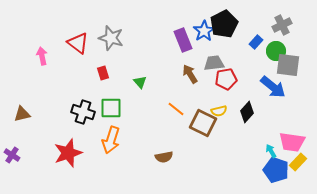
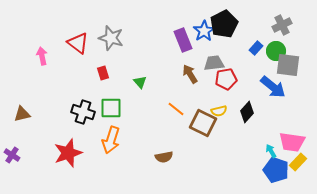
blue rectangle: moved 6 px down
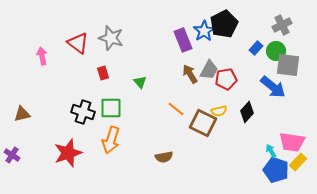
gray trapezoid: moved 5 px left, 7 px down; rotated 125 degrees clockwise
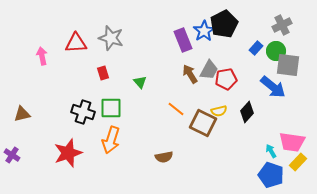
red triangle: moved 2 px left; rotated 40 degrees counterclockwise
blue pentagon: moved 5 px left, 5 px down
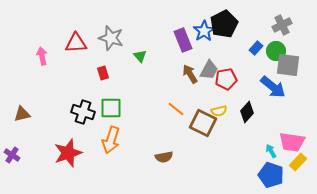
green triangle: moved 26 px up
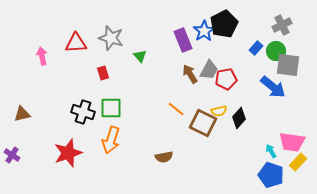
black diamond: moved 8 px left, 6 px down
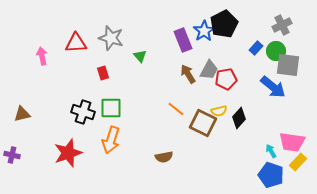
brown arrow: moved 2 px left
purple cross: rotated 21 degrees counterclockwise
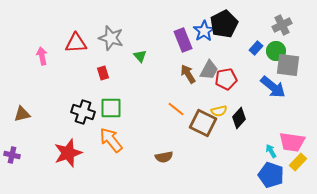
orange arrow: rotated 124 degrees clockwise
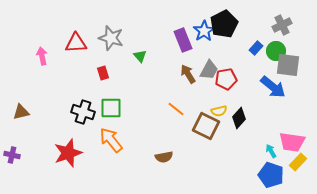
brown triangle: moved 1 px left, 2 px up
brown square: moved 3 px right, 3 px down
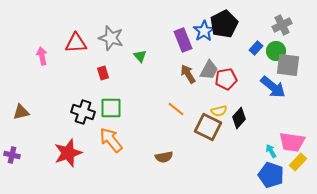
brown square: moved 2 px right, 1 px down
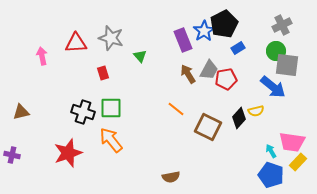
blue rectangle: moved 18 px left; rotated 16 degrees clockwise
gray square: moved 1 px left
yellow semicircle: moved 37 px right
brown semicircle: moved 7 px right, 20 px down
